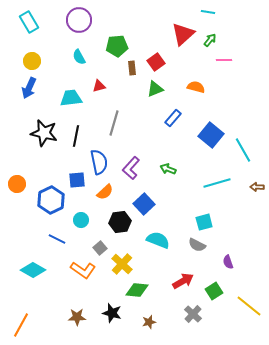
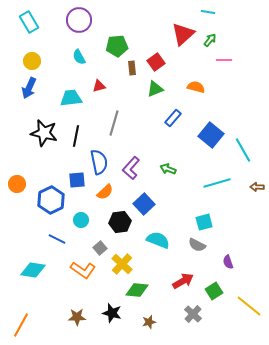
cyan diamond at (33, 270): rotated 20 degrees counterclockwise
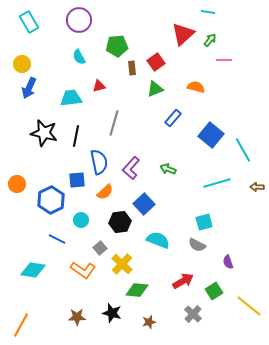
yellow circle at (32, 61): moved 10 px left, 3 px down
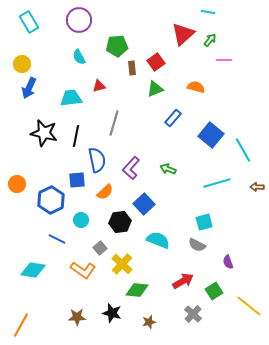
blue semicircle at (99, 162): moved 2 px left, 2 px up
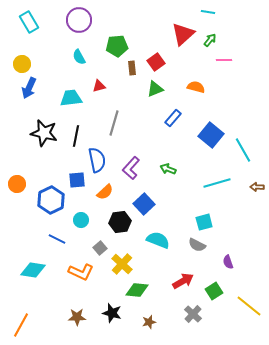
orange L-shape at (83, 270): moved 2 px left, 2 px down; rotated 10 degrees counterclockwise
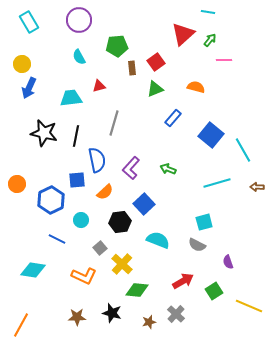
orange L-shape at (81, 272): moved 3 px right, 4 px down
yellow line at (249, 306): rotated 16 degrees counterclockwise
gray cross at (193, 314): moved 17 px left
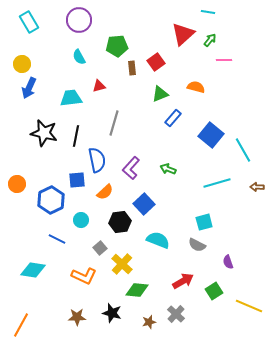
green triangle at (155, 89): moved 5 px right, 5 px down
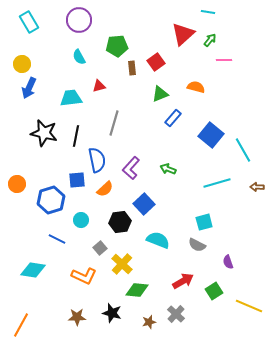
orange semicircle at (105, 192): moved 3 px up
blue hexagon at (51, 200): rotated 8 degrees clockwise
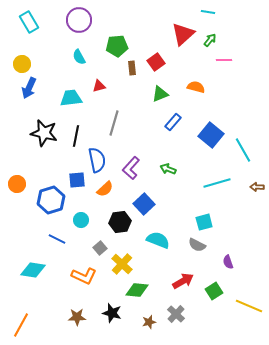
blue rectangle at (173, 118): moved 4 px down
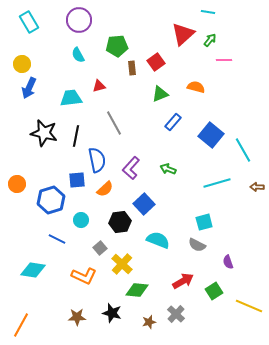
cyan semicircle at (79, 57): moved 1 px left, 2 px up
gray line at (114, 123): rotated 45 degrees counterclockwise
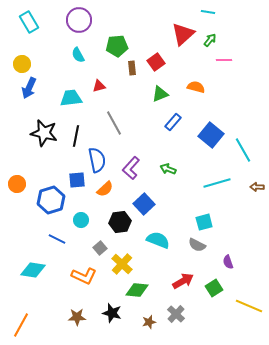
green square at (214, 291): moved 3 px up
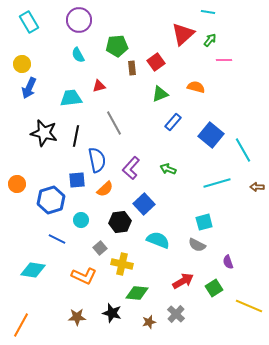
yellow cross at (122, 264): rotated 30 degrees counterclockwise
green diamond at (137, 290): moved 3 px down
